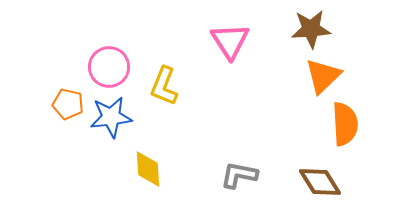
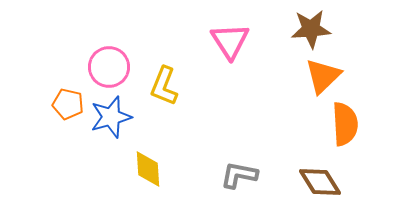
blue star: rotated 9 degrees counterclockwise
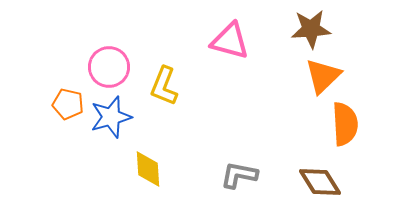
pink triangle: rotated 42 degrees counterclockwise
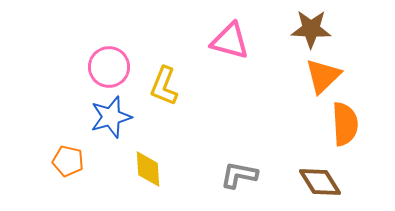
brown star: rotated 6 degrees clockwise
orange pentagon: moved 57 px down
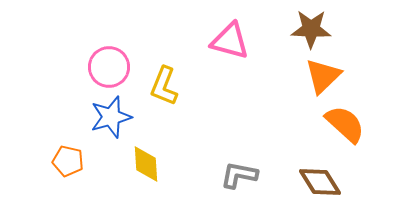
orange semicircle: rotated 45 degrees counterclockwise
yellow diamond: moved 2 px left, 5 px up
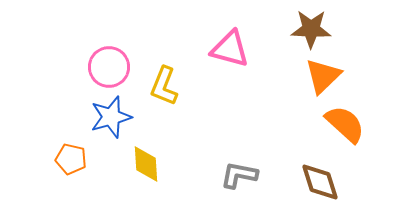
pink triangle: moved 8 px down
orange pentagon: moved 3 px right, 2 px up
brown diamond: rotated 15 degrees clockwise
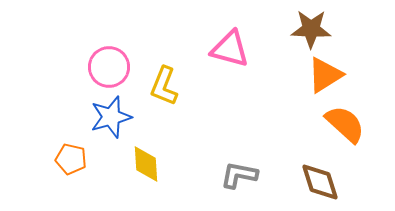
orange triangle: moved 2 px right, 1 px up; rotated 12 degrees clockwise
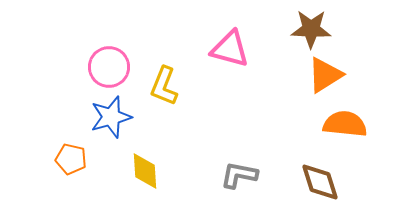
orange semicircle: rotated 36 degrees counterclockwise
yellow diamond: moved 1 px left, 7 px down
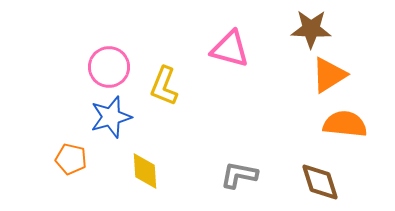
orange triangle: moved 4 px right
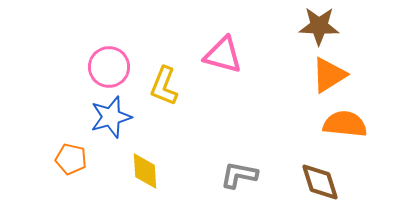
brown star: moved 8 px right, 3 px up
pink triangle: moved 7 px left, 6 px down
